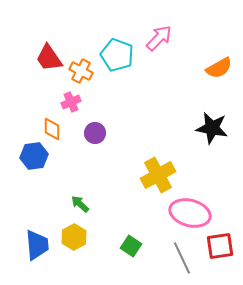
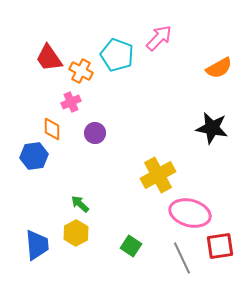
yellow hexagon: moved 2 px right, 4 px up
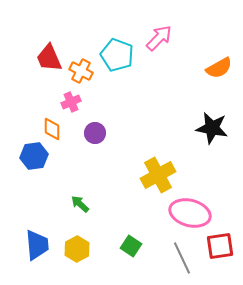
red trapezoid: rotated 12 degrees clockwise
yellow hexagon: moved 1 px right, 16 px down
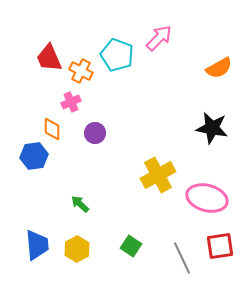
pink ellipse: moved 17 px right, 15 px up
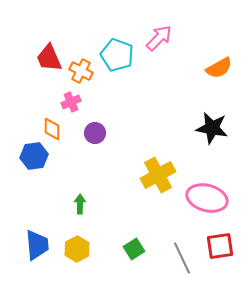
green arrow: rotated 48 degrees clockwise
green square: moved 3 px right, 3 px down; rotated 25 degrees clockwise
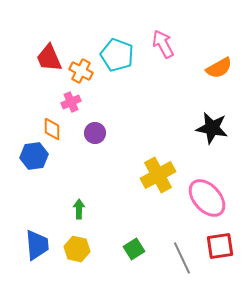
pink arrow: moved 4 px right, 6 px down; rotated 72 degrees counterclockwise
pink ellipse: rotated 33 degrees clockwise
green arrow: moved 1 px left, 5 px down
yellow hexagon: rotated 20 degrees counterclockwise
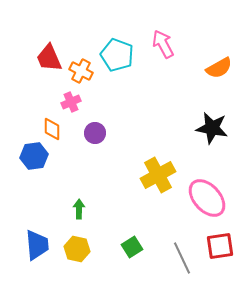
green square: moved 2 px left, 2 px up
